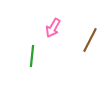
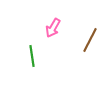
green line: rotated 15 degrees counterclockwise
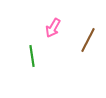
brown line: moved 2 px left
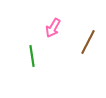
brown line: moved 2 px down
